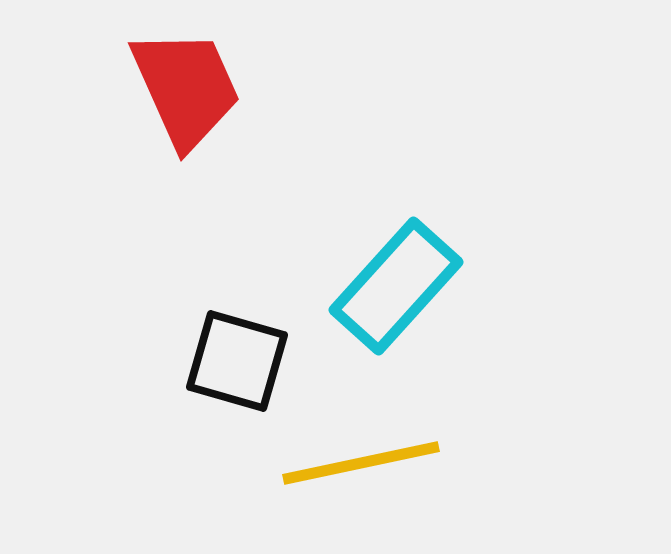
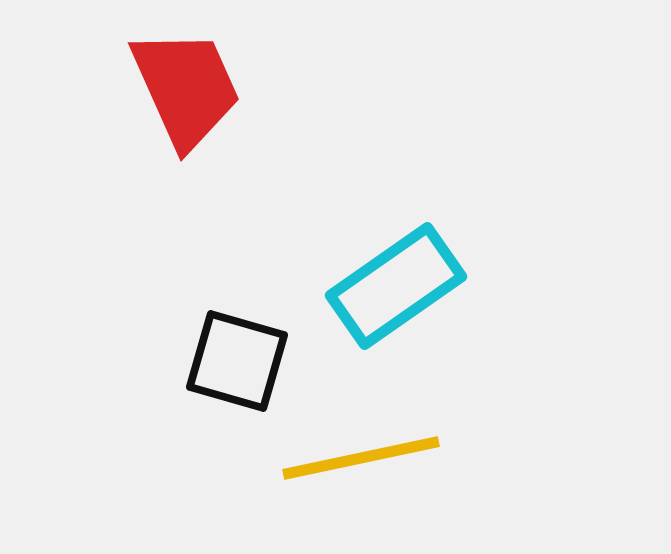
cyan rectangle: rotated 13 degrees clockwise
yellow line: moved 5 px up
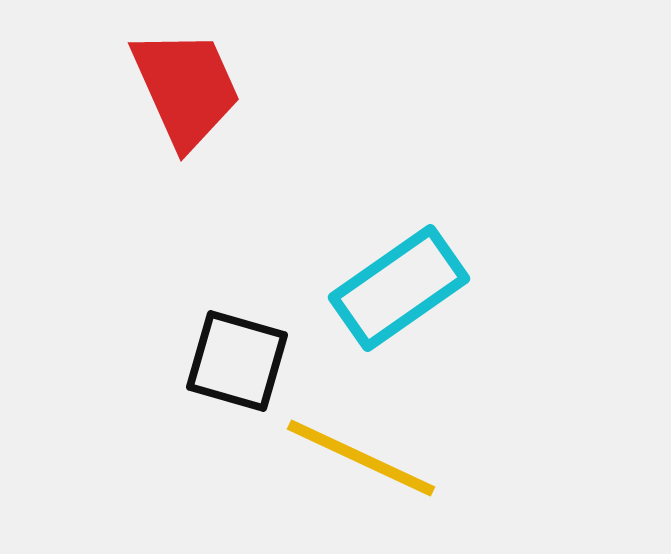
cyan rectangle: moved 3 px right, 2 px down
yellow line: rotated 37 degrees clockwise
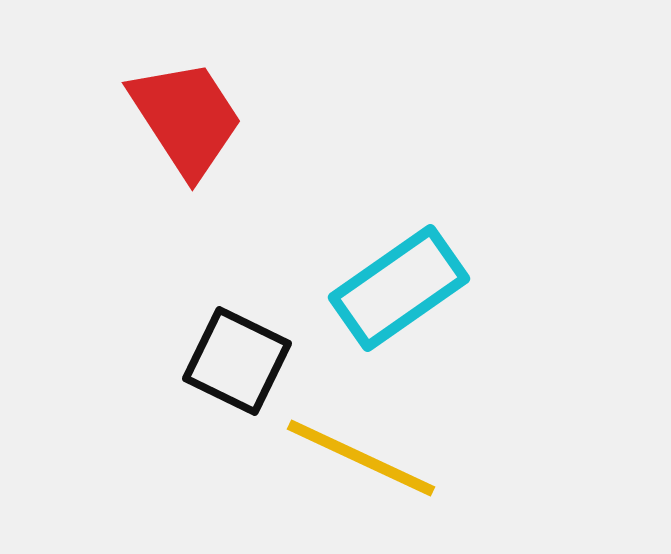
red trapezoid: moved 30 px down; rotated 9 degrees counterclockwise
black square: rotated 10 degrees clockwise
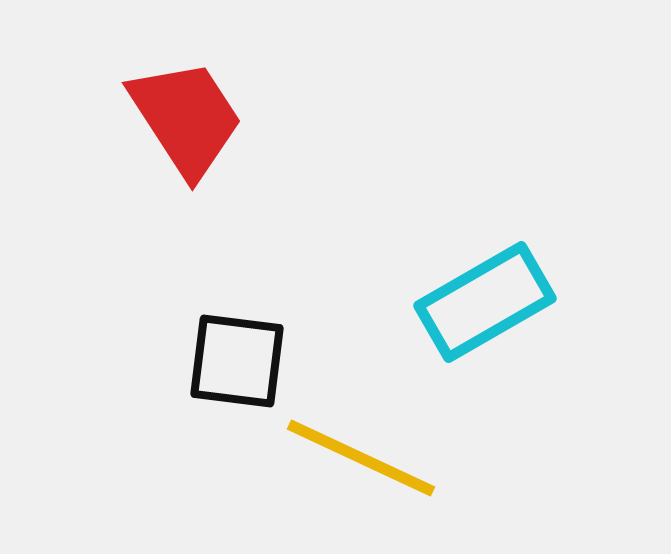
cyan rectangle: moved 86 px right, 14 px down; rotated 5 degrees clockwise
black square: rotated 19 degrees counterclockwise
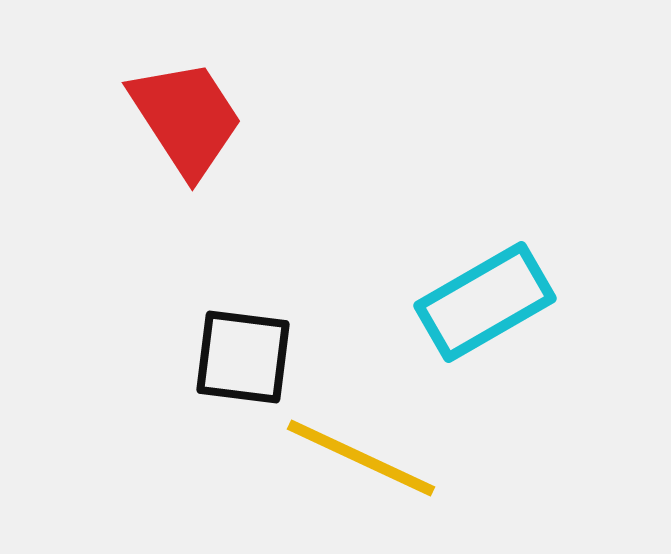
black square: moved 6 px right, 4 px up
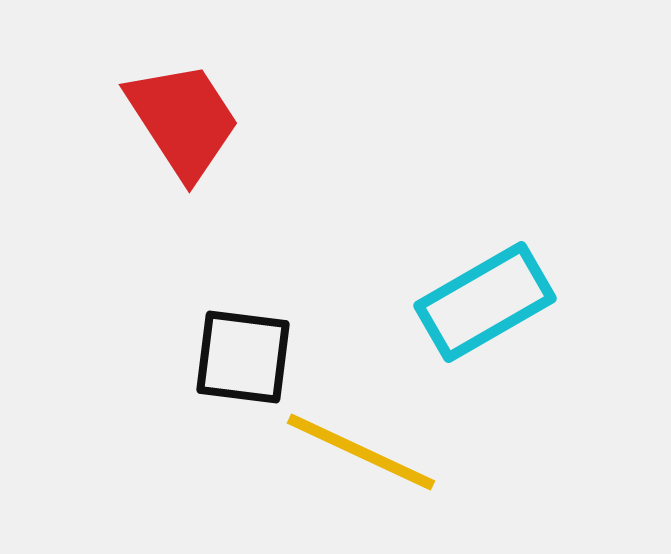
red trapezoid: moved 3 px left, 2 px down
yellow line: moved 6 px up
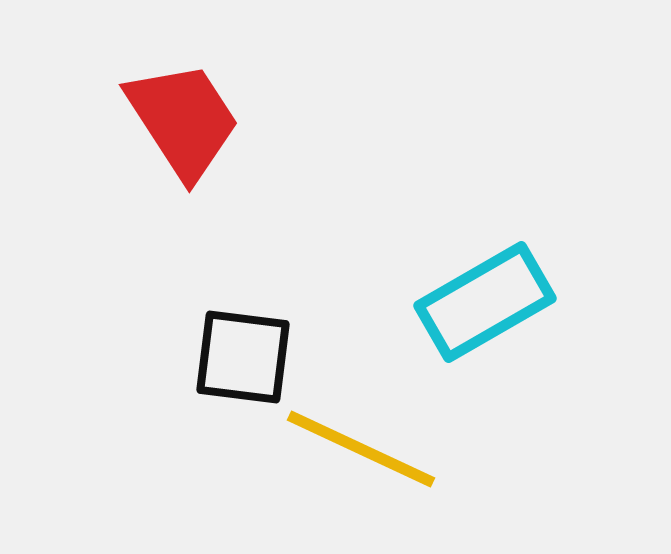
yellow line: moved 3 px up
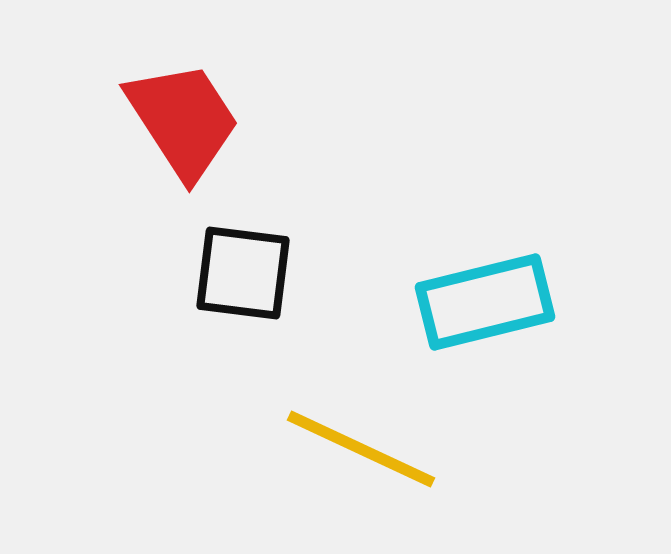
cyan rectangle: rotated 16 degrees clockwise
black square: moved 84 px up
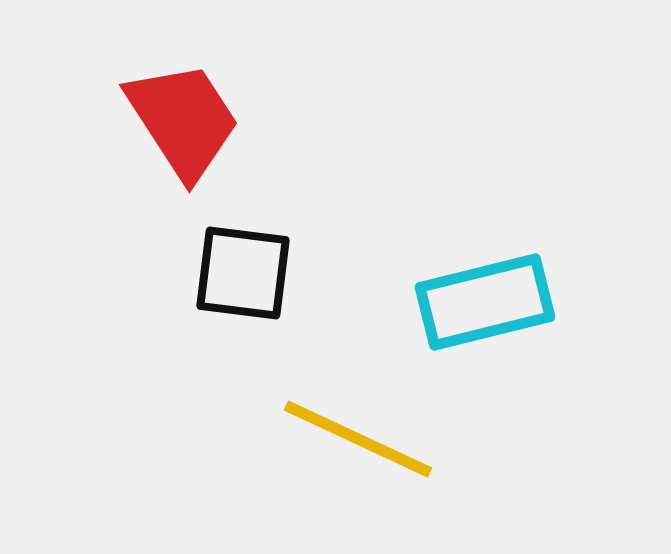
yellow line: moved 3 px left, 10 px up
